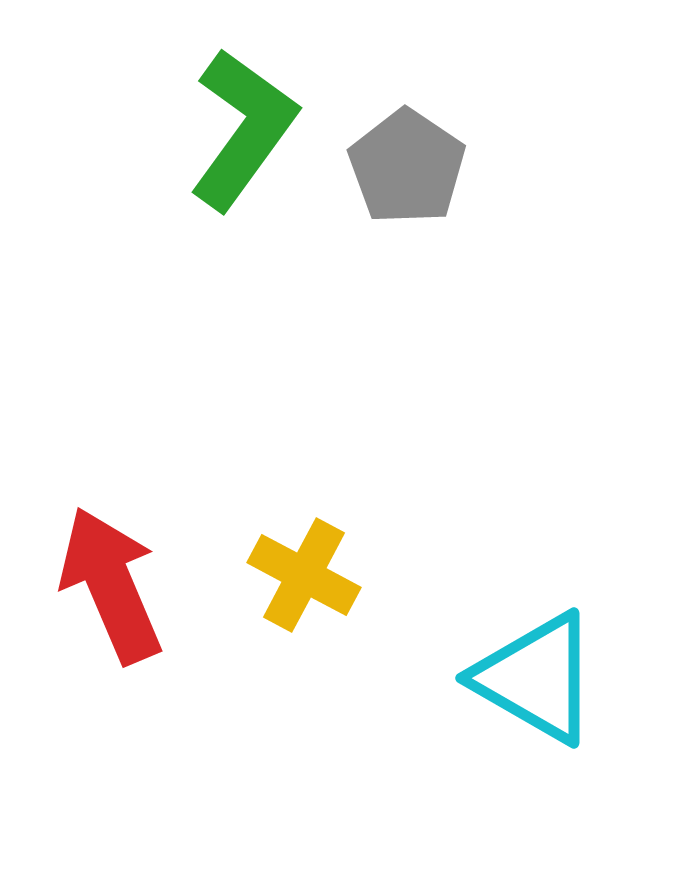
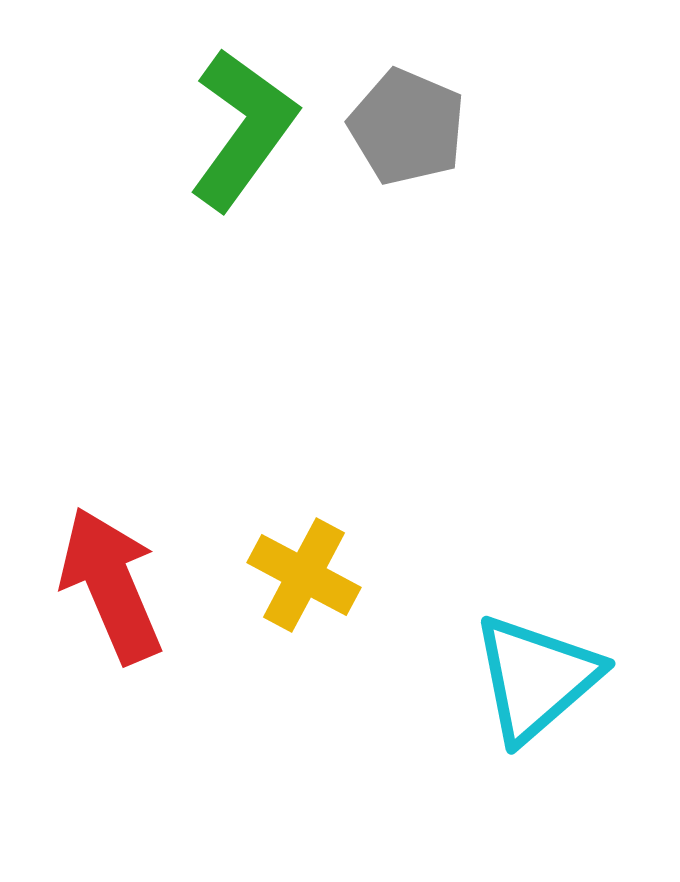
gray pentagon: moved 40 px up; rotated 11 degrees counterclockwise
cyan triangle: rotated 49 degrees clockwise
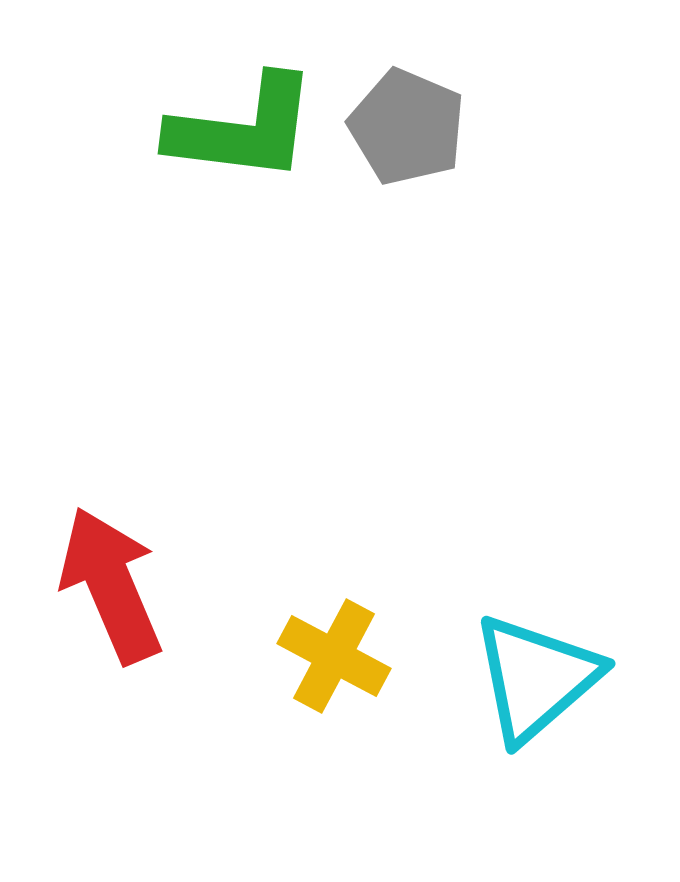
green L-shape: rotated 61 degrees clockwise
yellow cross: moved 30 px right, 81 px down
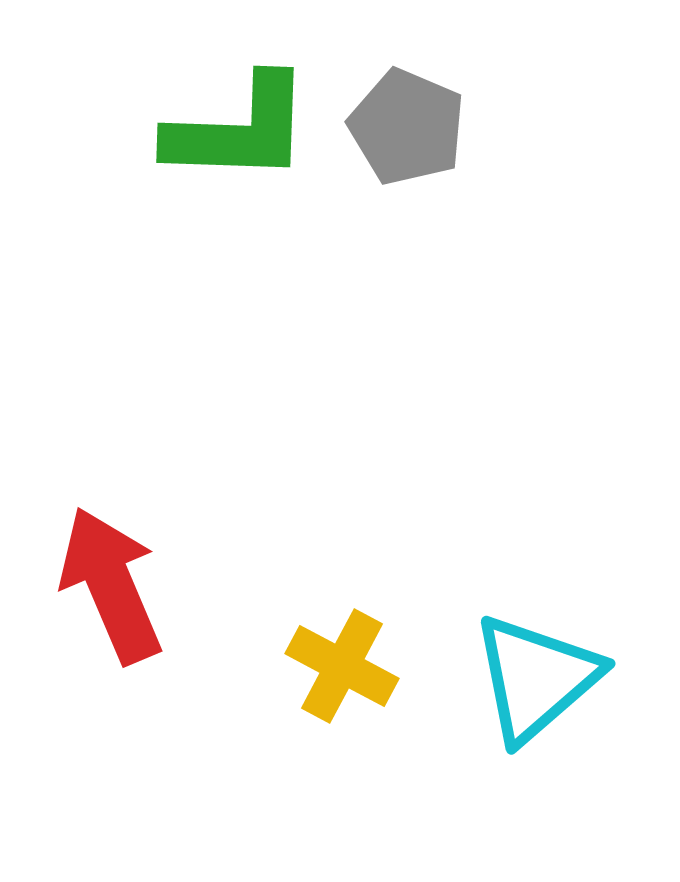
green L-shape: moved 4 px left, 1 px down; rotated 5 degrees counterclockwise
yellow cross: moved 8 px right, 10 px down
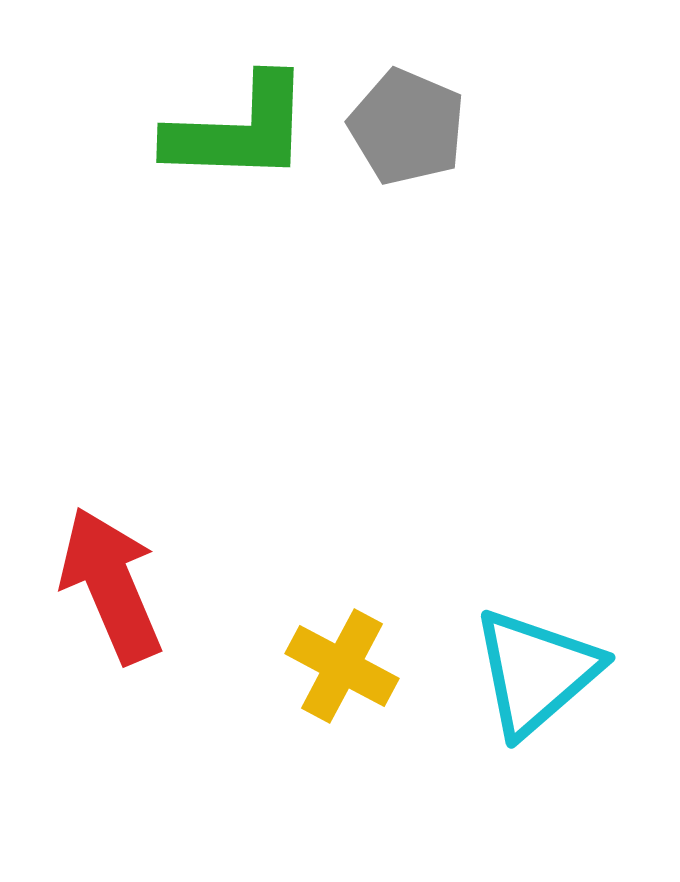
cyan triangle: moved 6 px up
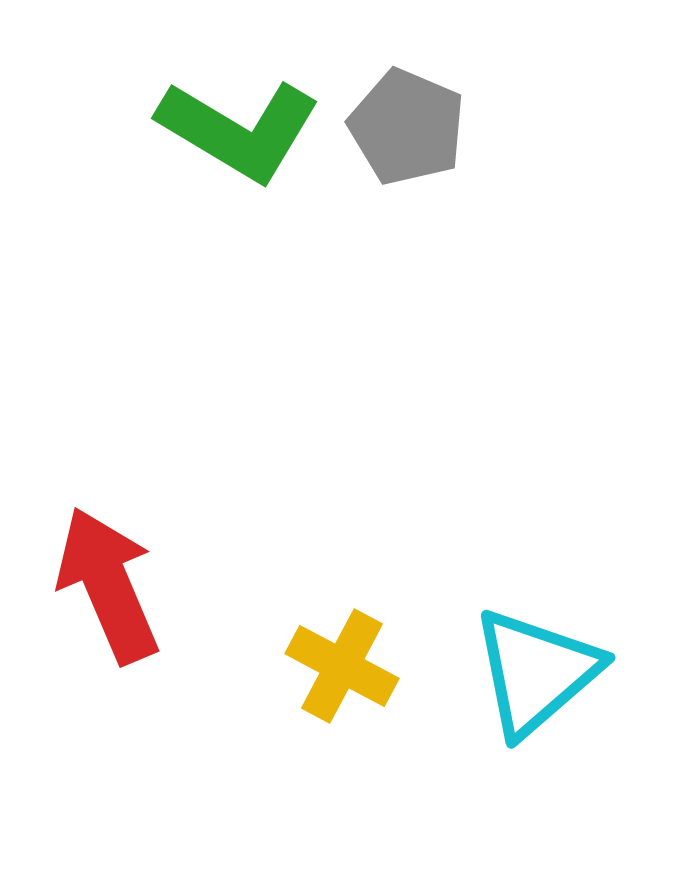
green L-shape: rotated 29 degrees clockwise
red arrow: moved 3 px left
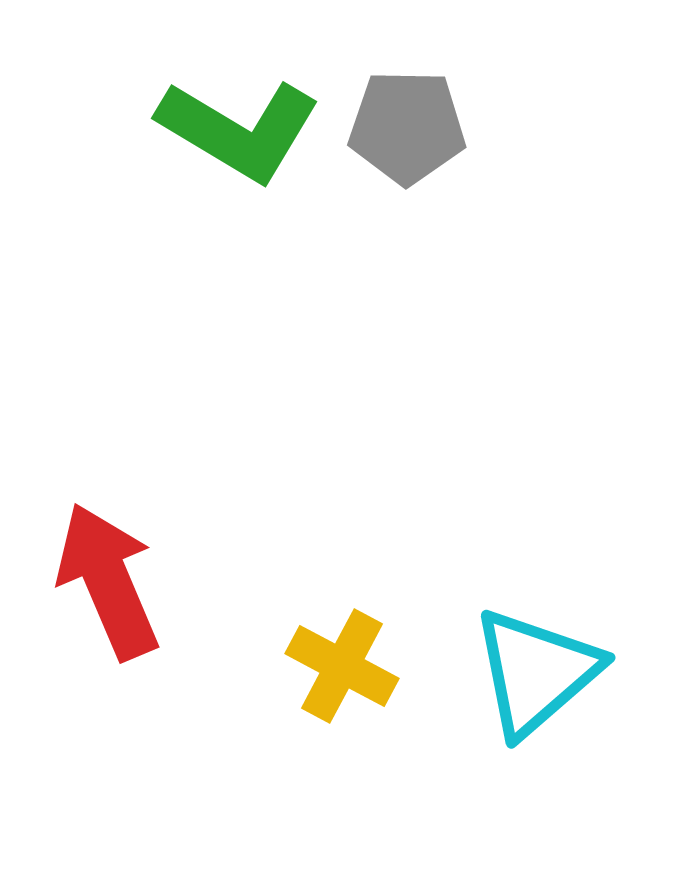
gray pentagon: rotated 22 degrees counterclockwise
red arrow: moved 4 px up
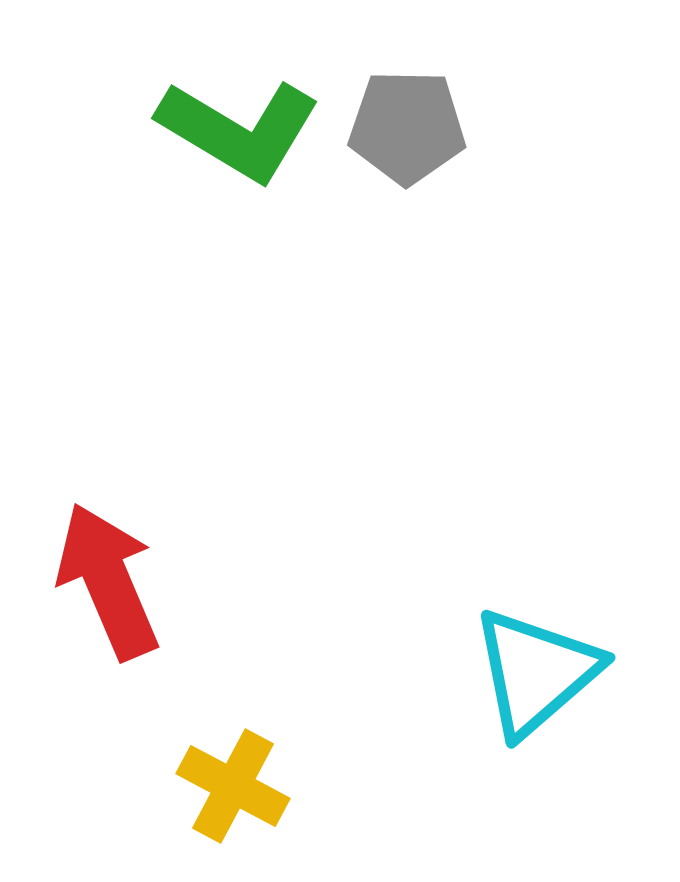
yellow cross: moved 109 px left, 120 px down
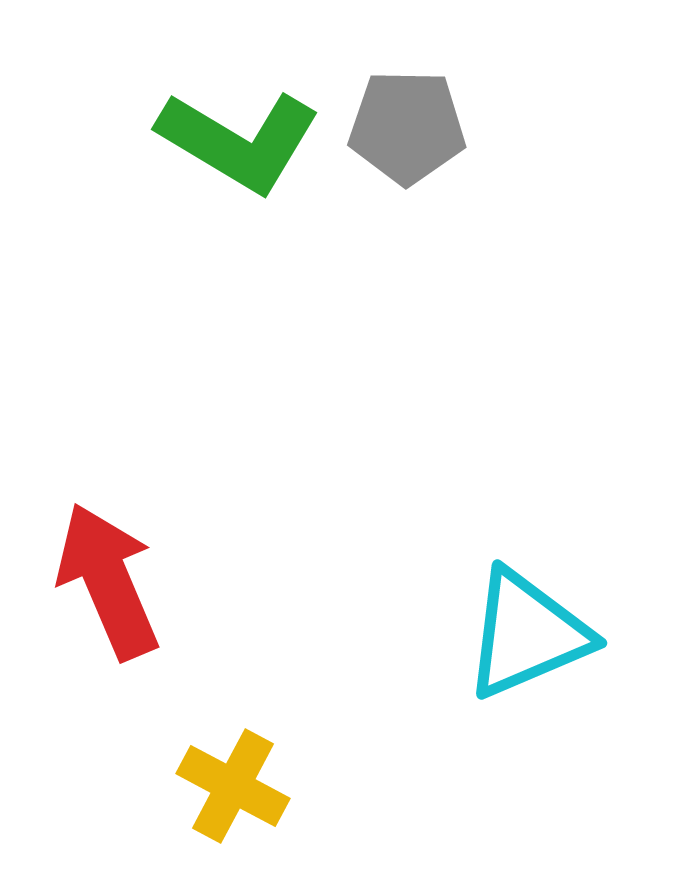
green L-shape: moved 11 px down
cyan triangle: moved 9 px left, 38 px up; rotated 18 degrees clockwise
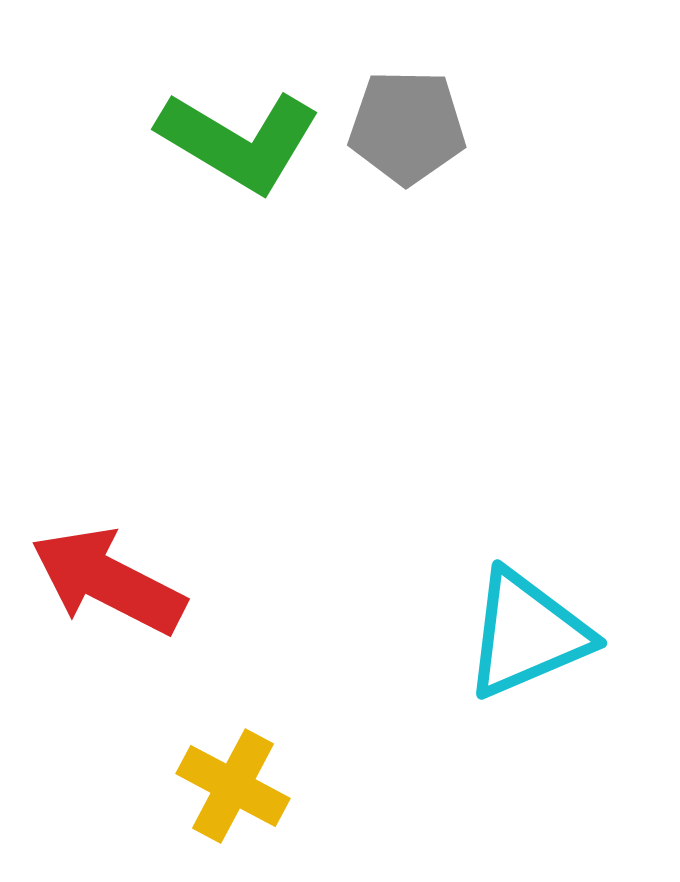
red arrow: rotated 40 degrees counterclockwise
